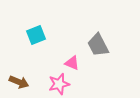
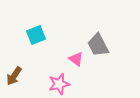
pink triangle: moved 4 px right, 4 px up; rotated 14 degrees clockwise
brown arrow: moved 5 px left, 6 px up; rotated 102 degrees clockwise
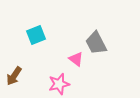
gray trapezoid: moved 2 px left, 2 px up
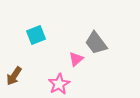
gray trapezoid: rotated 10 degrees counterclockwise
pink triangle: rotated 42 degrees clockwise
pink star: rotated 15 degrees counterclockwise
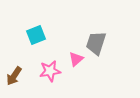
gray trapezoid: rotated 55 degrees clockwise
pink star: moved 9 px left, 13 px up; rotated 20 degrees clockwise
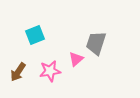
cyan square: moved 1 px left
brown arrow: moved 4 px right, 4 px up
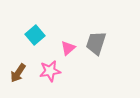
cyan square: rotated 18 degrees counterclockwise
pink triangle: moved 8 px left, 11 px up
brown arrow: moved 1 px down
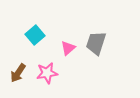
pink star: moved 3 px left, 2 px down
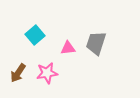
pink triangle: rotated 35 degrees clockwise
